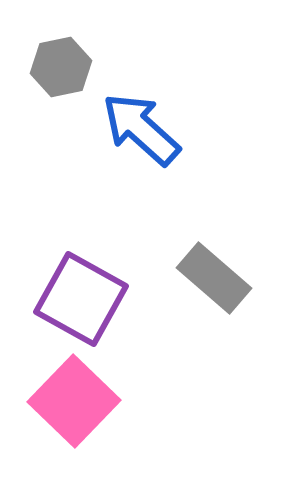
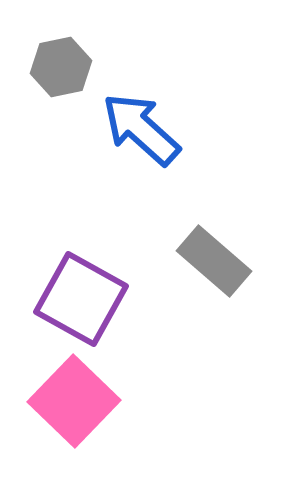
gray rectangle: moved 17 px up
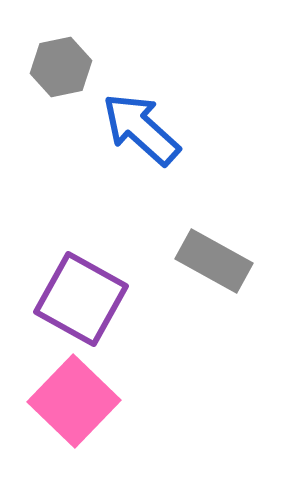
gray rectangle: rotated 12 degrees counterclockwise
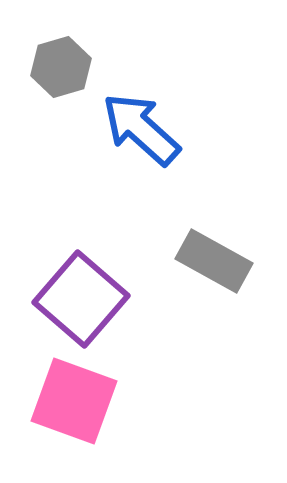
gray hexagon: rotated 4 degrees counterclockwise
purple square: rotated 12 degrees clockwise
pink square: rotated 24 degrees counterclockwise
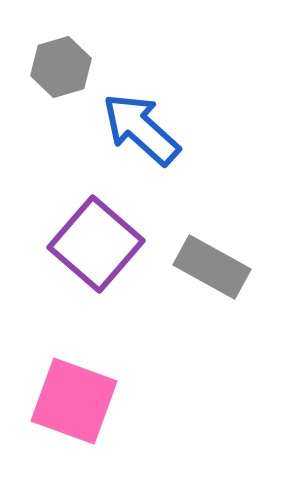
gray rectangle: moved 2 px left, 6 px down
purple square: moved 15 px right, 55 px up
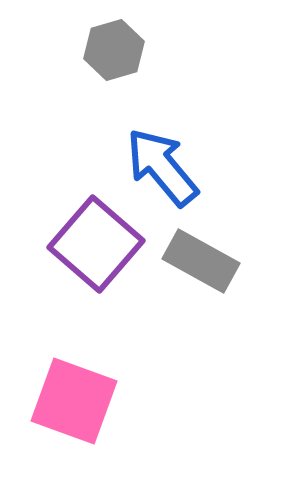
gray hexagon: moved 53 px right, 17 px up
blue arrow: moved 21 px right, 38 px down; rotated 8 degrees clockwise
gray rectangle: moved 11 px left, 6 px up
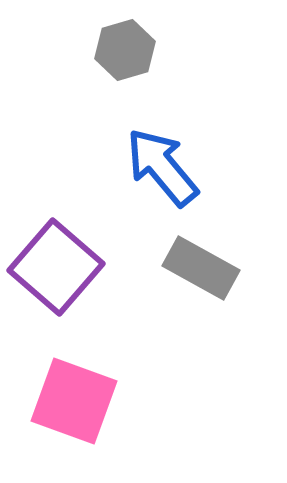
gray hexagon: moved 11 px right
purple square: moved 40 px left, 23 px down
gray rectangle: moved 7 px down
